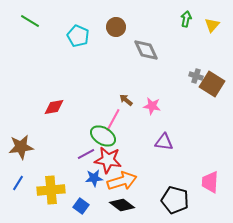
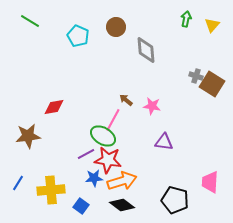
gray diamond: rotated 20 degrees clockwise
brown star: moved 7 px right, 11 px up
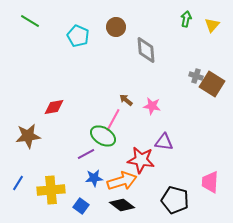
red star: moved 33 px right
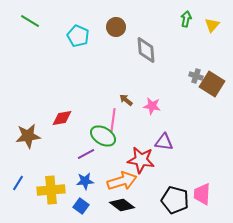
red diamond: moved 8 px right, 11 px down
pink line: rotated 20 degrees counterclockwise
blue star: moved 9 px left, 3 px down
pink trapezoid: moved 8 px left, 12 px down
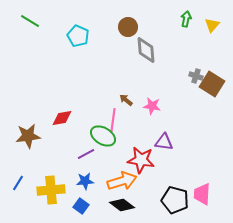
brown circle: moved 12 px right
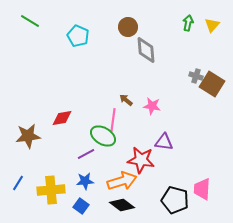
green arrow: moved 2 px right, 4 px down
pink trapezoid: moved 5 px up
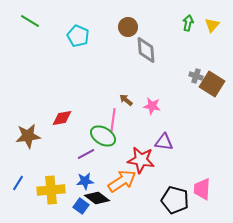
orange arrow: rotated 16 degrees counterclockwise
black diamond: moved 25 px left, 7 px up
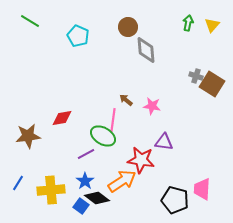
blue star: rotated 30 degrees counterclockwise
